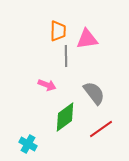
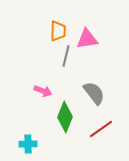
gray line: rotated 15 degrees clockwise
pink arrow: moved 4 px left, 6 px down
green diamond: rotated 32 degrees counterclockwise
cyan cross: rotated 30 degrees counterclockwise
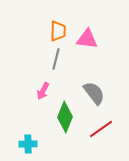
pink triangle: rotated 15 degrees clockwise
gray line: moved 10 px left, 3 px down
pink arrow: rotated 96 degrees clockwise
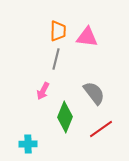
pink triangle: moved 2 px up
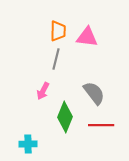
red line: moved 4 px up; rotated 35 degrees clockwise
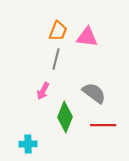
orange trapezoid: rotated 20 degrees clockwise
gray semicircle: rotated 15 degrees counterclockwise
red line: moved 2 px right
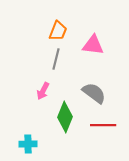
pink triangle: moved 6 px right, 8 px down
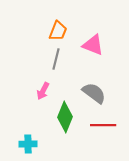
pink triangle: rotated 15 degrees clockwise
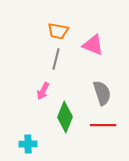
orange trapezoid: rotated 80 degrees clockwise
gray semicircle: moved 8 px right; rotated 35 degrees clockwise
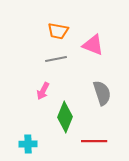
gray line: rotated 65 degrees clockwise
red line: moved 9 px left, 16 px down
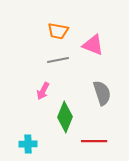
gray line: moved 2 px right, 1 px down
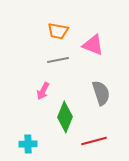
gray semicircle: moved 1 px left
red line: rotated 15 degrees counterclockwise
